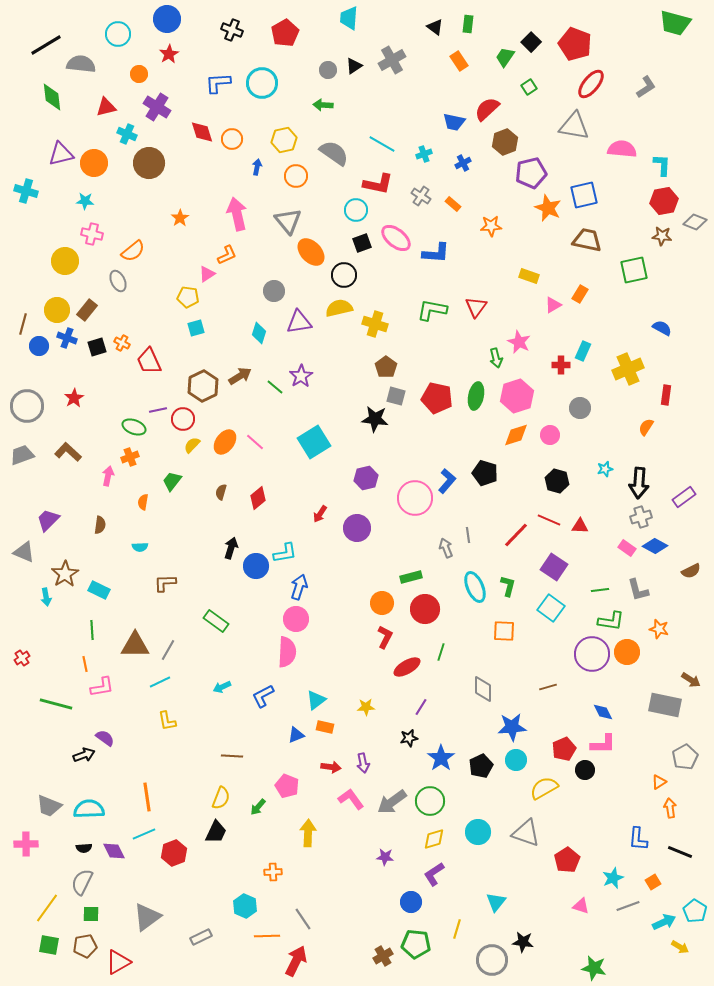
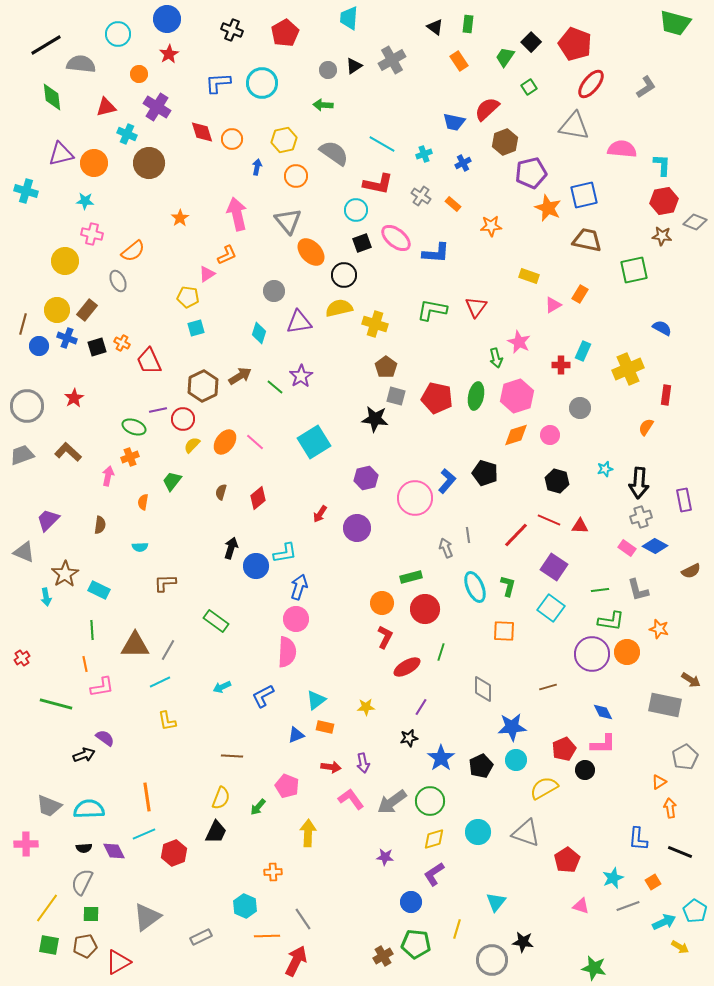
purple rectangle at (684, 497): moved 3 px down; rotated 65 degrees counterclockwise
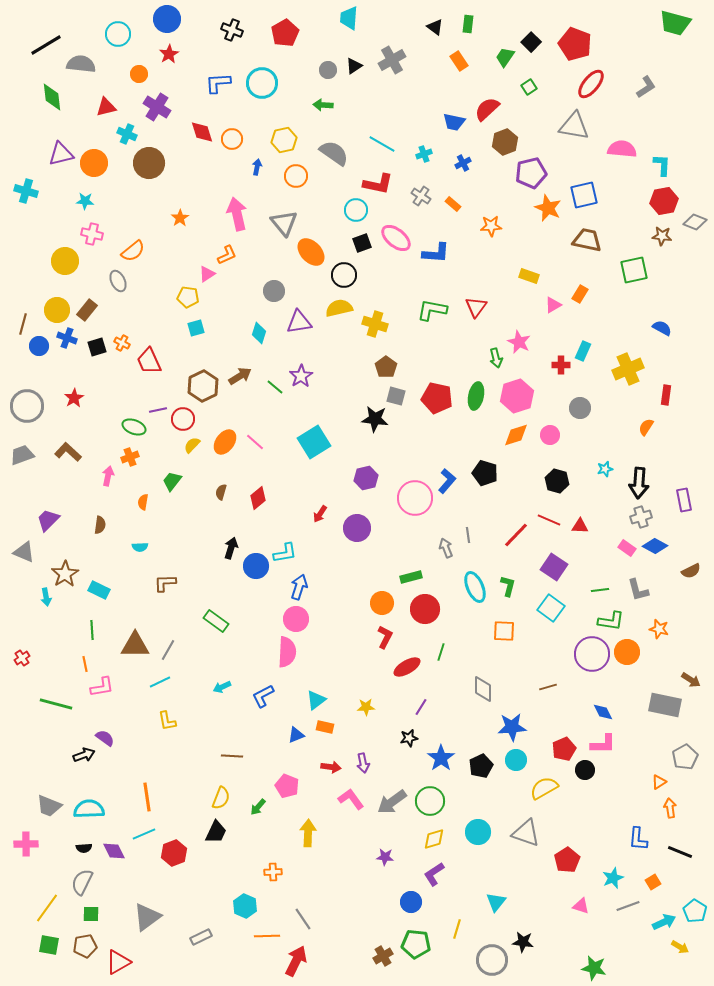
gray triangle at (288, 221): moved 4 px left, 2 px down
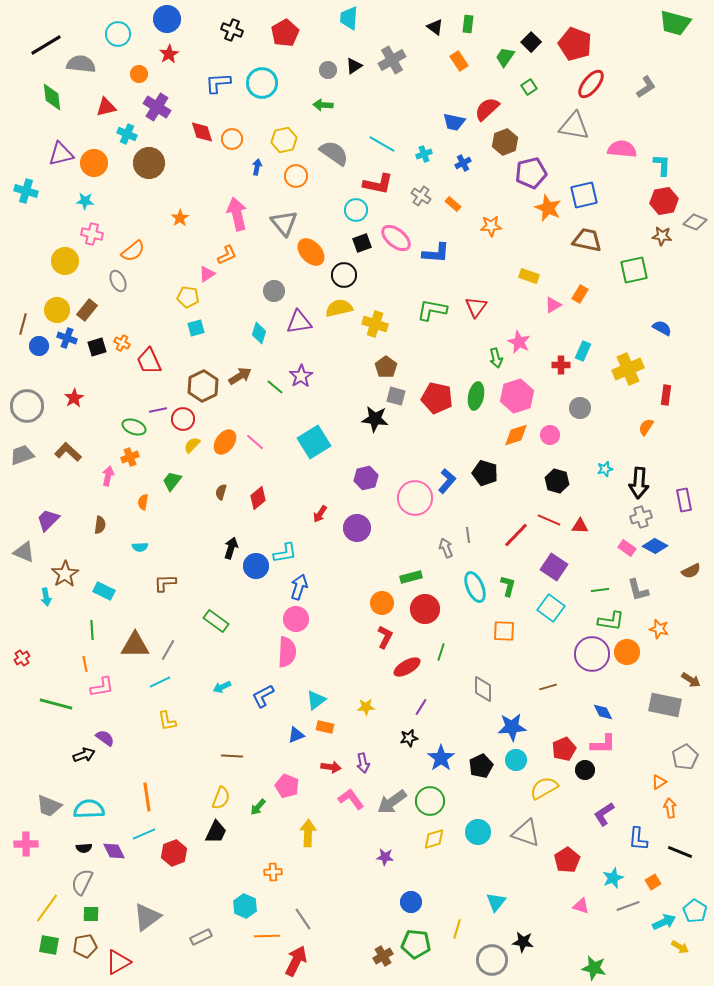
cyan rectangle at (99, 590): moved 5 px right, 1 px down
purple L-shape at (434, 874): moved 170 px right, 60 px up
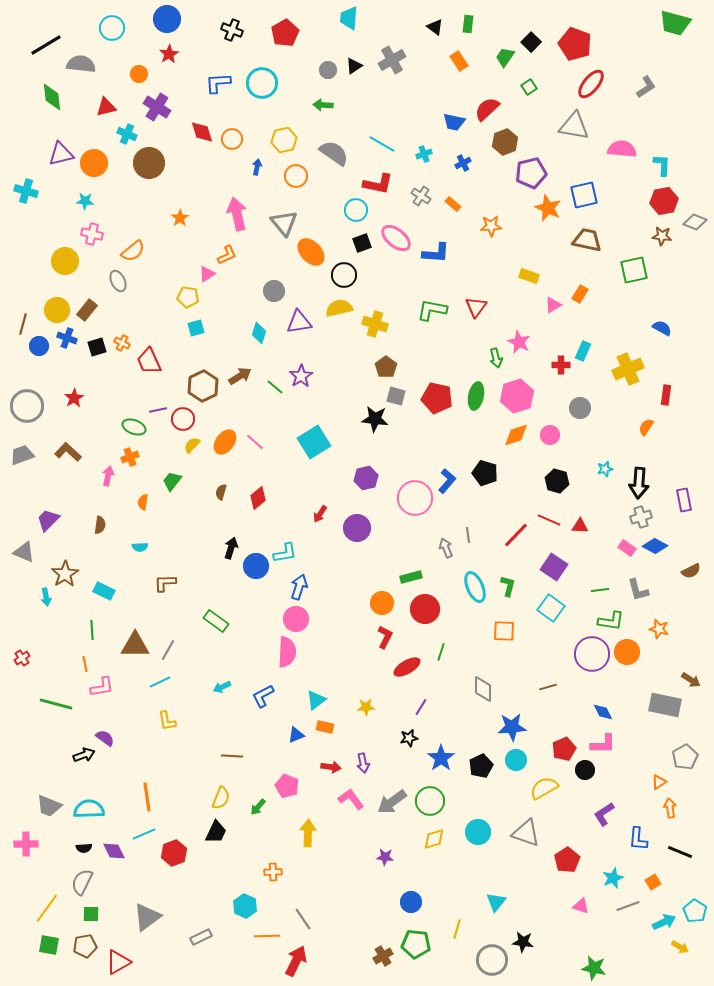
cyan circle at (118, 34): moved 6 px left, 6 px up
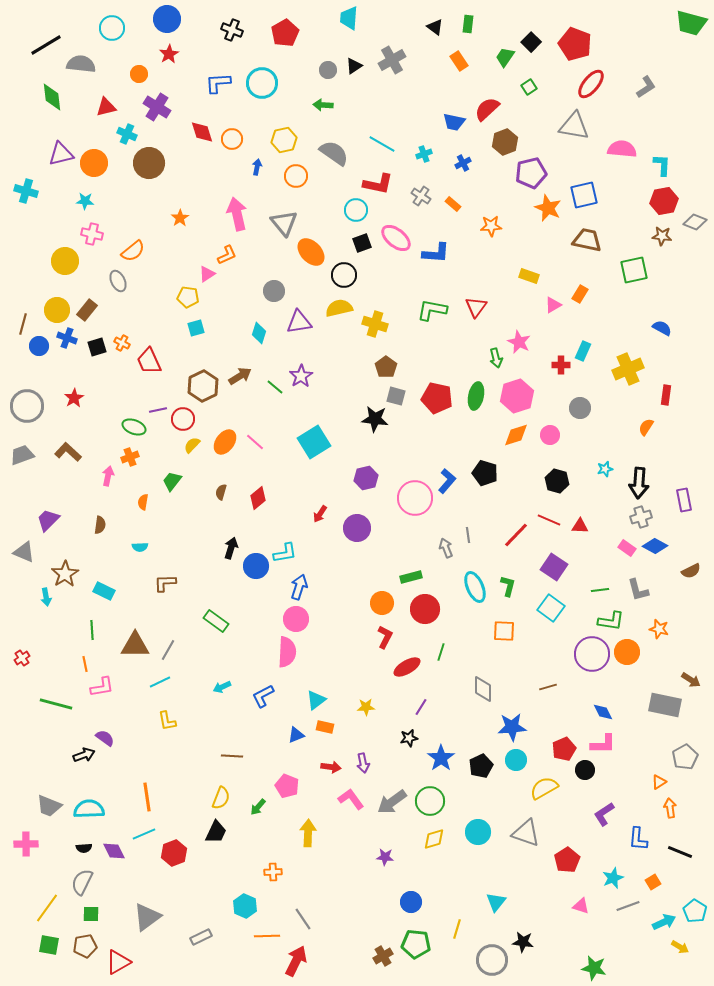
green trapezoid at (675, 23): moved 16 px right
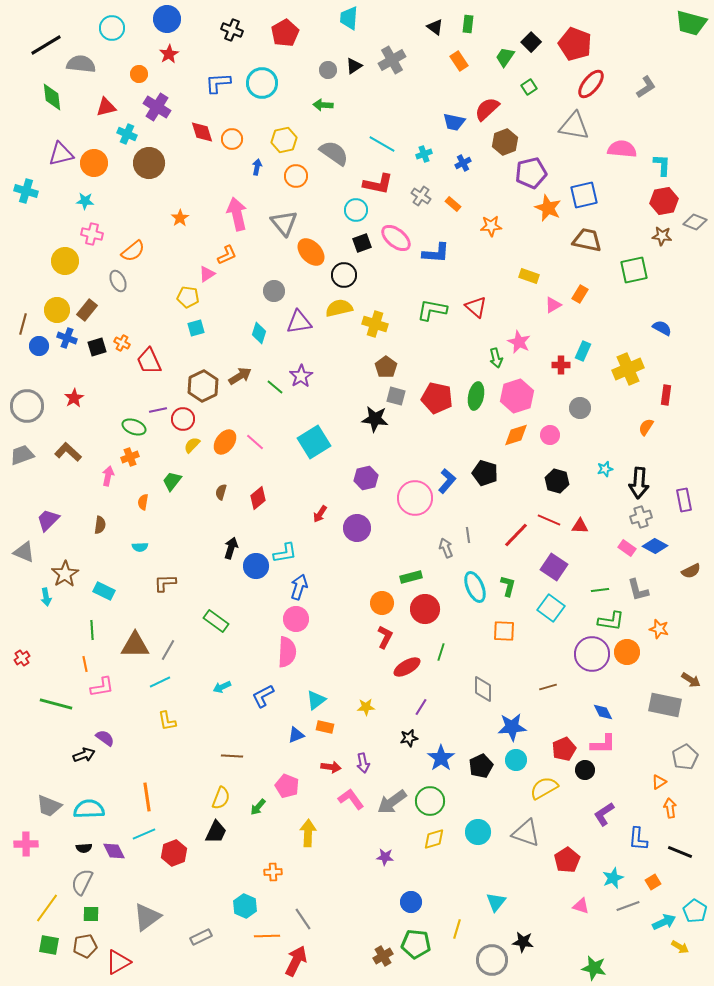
red triangle at (476, 307): rotated 25 degrees counterclockwise
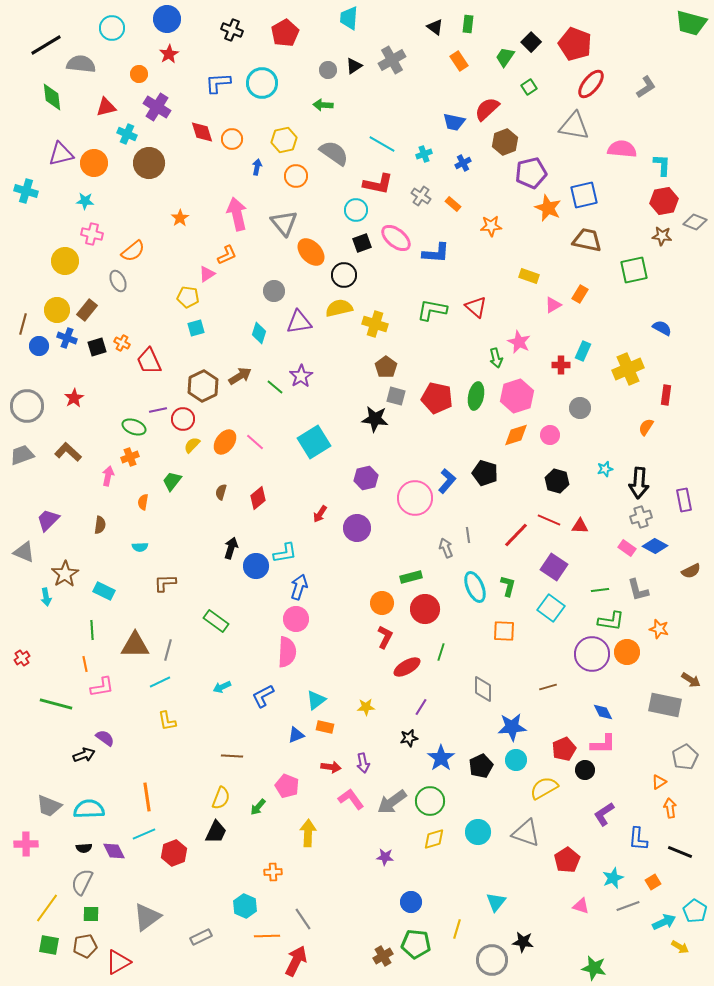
gray line at (168, 650): rotated 15 degrees counterclockwise
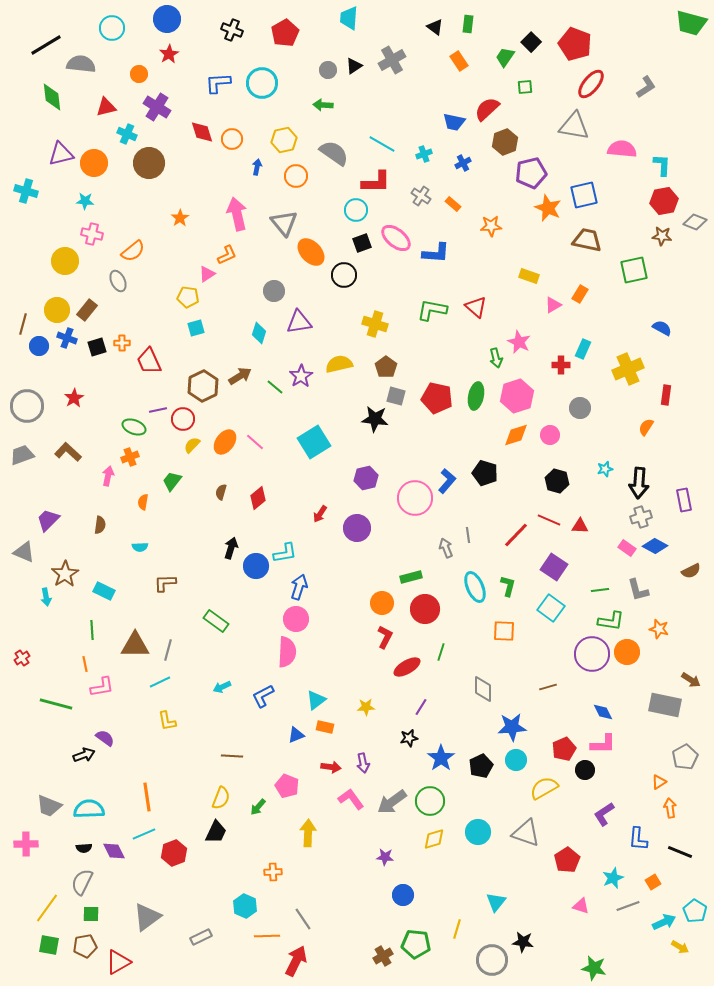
green square at (529, 87): moved 4 px left; rotated 28 degrees clockwise
red L-shape at (378, 184): moved 2 px left, 2 px up; rotated 12 degrees counterclockwise
yellow semicircle at (339, 308): moved 56 px down
orange cross at (122, 343): rotated 28 degrees counterclockwise
cyan rectangle at (583, 351): moved 2 px up
blue circle at (411, 902): moved 8 px left, 7 px up
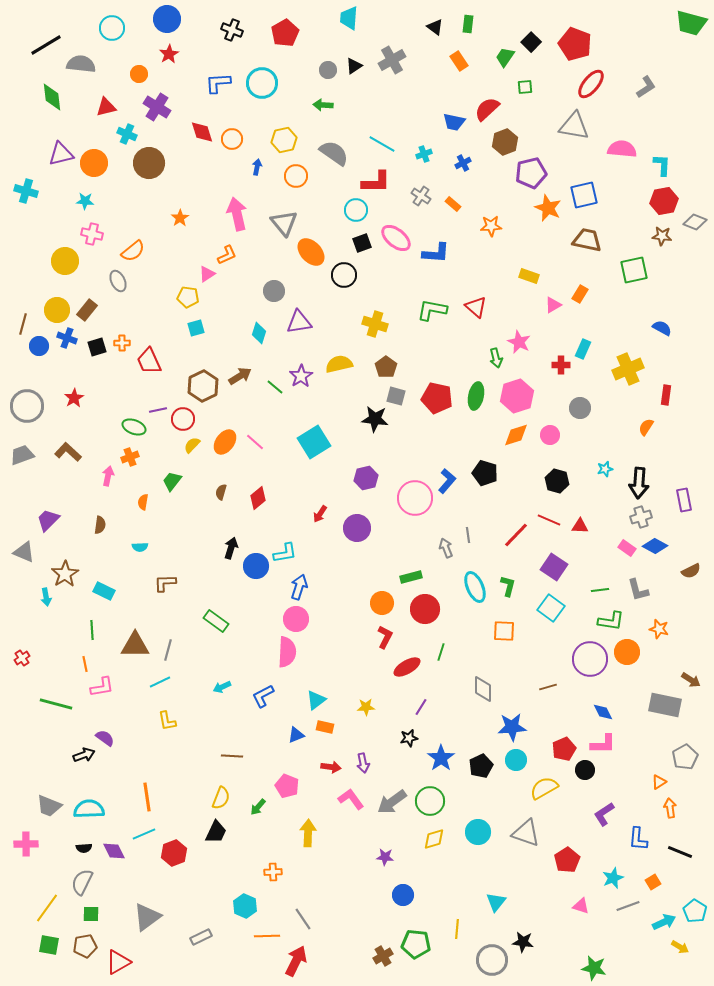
purple circle at (592, 654): moved 2 px left, 5 px down
yellow line at (457, 929): rotated 12 degrees counterclockwise
